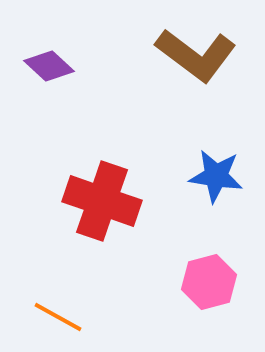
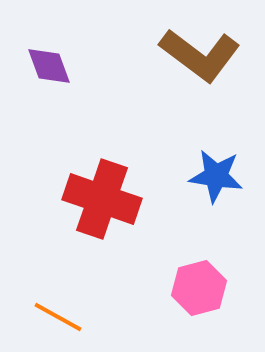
brown L-shape: moved 4 px right
purple diamond: rotated 27 degrees clockwise
red cross: moved 2 px up
pink hexagon: moved 10 px left, 6 px down
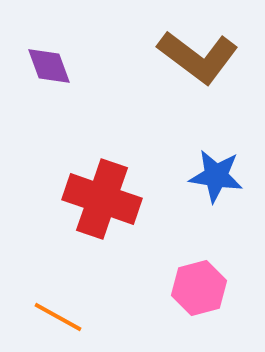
brown L-shape: moved 2 px left, 2 px down
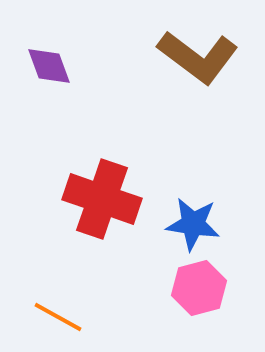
blue star: moved 23 px left, 48 px down
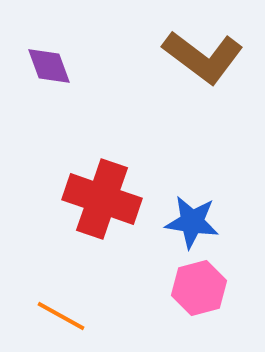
brown L-shape: moved 5 px right
blue star: moved 1 px left, 2 px up
orange line: moved 3 px right, 1 px up
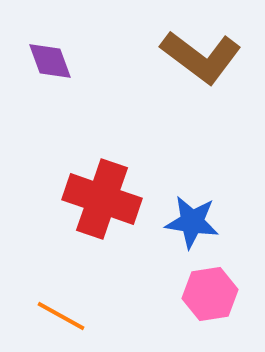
brown L-shape: moved 2 px left
purple diamond: moved 1 px right, 5 px up
pink hexagon: moved 11 px right, 6 px down; rotated 6 degrees clockwise
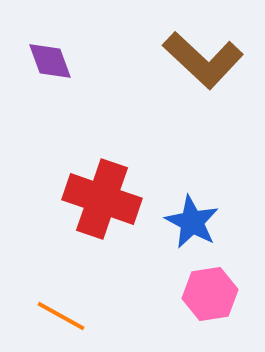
brown L-shape: moved 2 px right, 3 px down; rotated 6 degrees clockwise
blue star: rotated 20 degrees clockwise
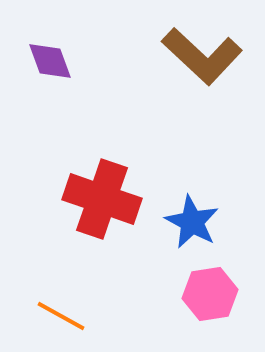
brown L-shape: moved 1 px left, 4 px up
